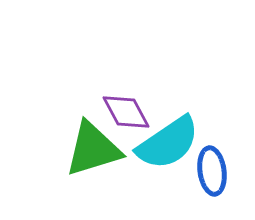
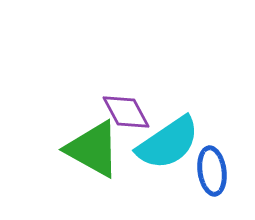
green triangle: rotated 46 degrees clockwise
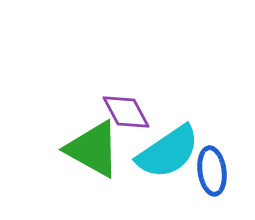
cyan semicircle: moved 9 px down
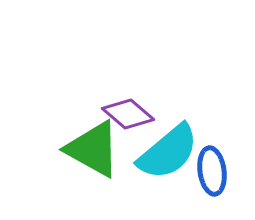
purple diamond: moved 2 px right, 2 px down; rotated 21 degrees counterclockwise
cyan semicircle: rotated 6 degrees counterclockwise
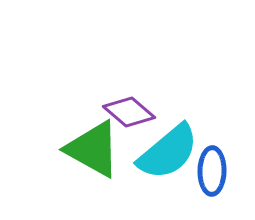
purple diamond: moved 1 px right, 2 px up
blue ellipse: rotated 9 degrees clockwise
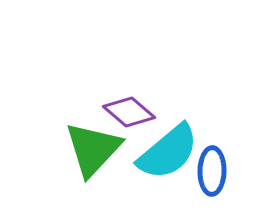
green triangle: rotated 44 degrees clockwise
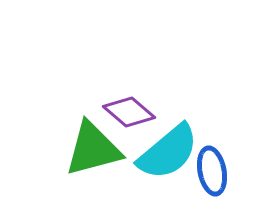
green triangle: rotated 32 degrees clockwise
blue ellipse: rotated 12 degrees counterclockwise
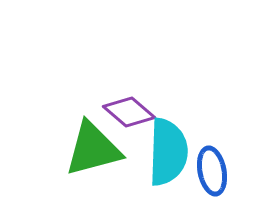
cyan semicircle: rotated 48 degrees counterclockwise
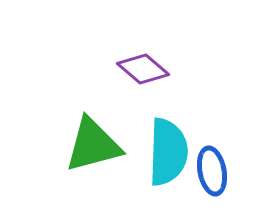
purple diamond: moved 14 px right, 43 px up
green triangle: moved 4 px up
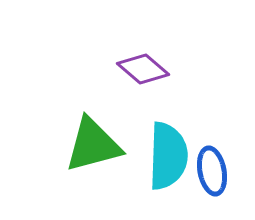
cyan semicircle: moved 4 px down
